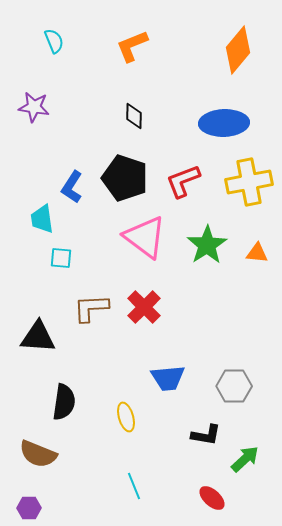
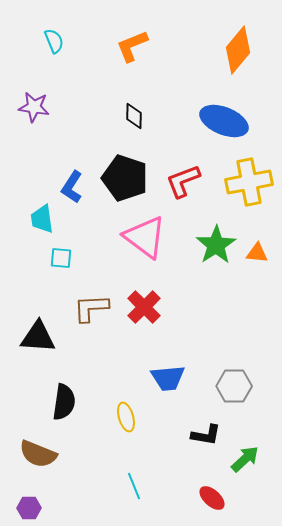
blue ellipse: moved 2 px up; rotated 24 degrees clockwise
green star: moved 9 px right
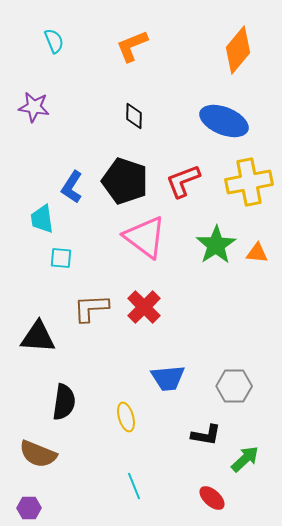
black pentagon: moved 3 px down
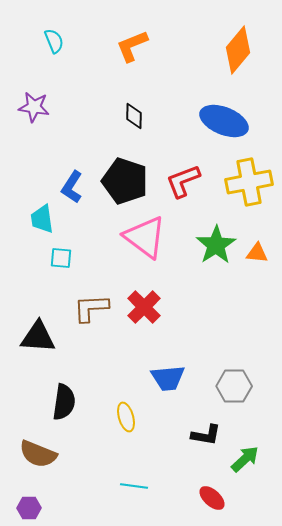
cyan line: rotated 60 degrees counterclockwise
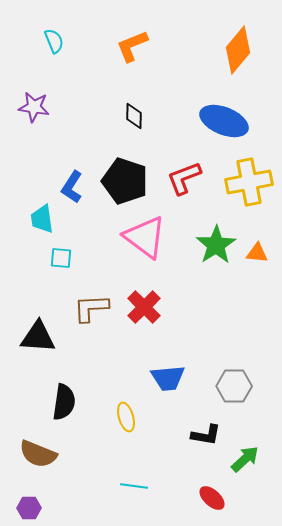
red L-shape: moved 1 px right, 3 px up
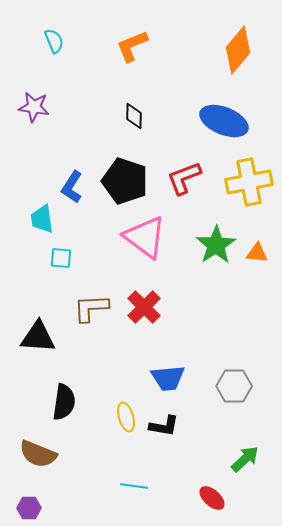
black L-shape: moved 42 px left, 9 px up
